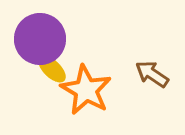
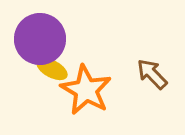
yellow ellipse: rotated 16 degrees counterclockwise
brown arrow: rotated 12 degrees clockwise
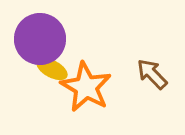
orange star: moved 3 px up
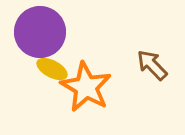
purple circle: moved 7 px up
brown arrow: moved 9 px up
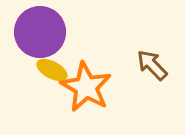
yellow ellipse: moved 1 px down
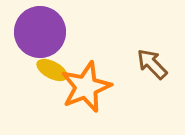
brown arrow: moved 1 px up
orange star: rotated 21 degrees clockwise
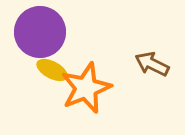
brown arrow: rotated 20 degrees counterclockwise
orange star: moved 1 px down
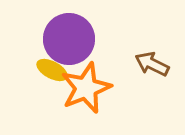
purple circle: moved 29 px right, 7 px down
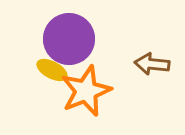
brown arrow: rotated 20 degrees counterclockwise
orange star: moved 3 px down
